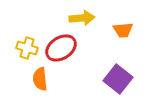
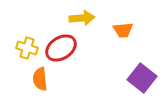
purple square: moved 24 px right, 1 px up
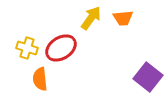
yellow arrow: moved 9 px right; rotated 50 degrees counterclockwise
orange trapezoid: moved 12 px up
purple square: moved 6 px right, 1 px up
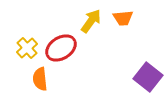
yellow arrow: moved 3 px down
yellow cross: rotated 30 degrees clockwise
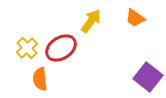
orange trapezoid: moved 12 px right; rotated 40 degrees clockwise
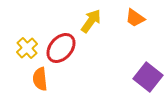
red ellipse: rotated 16 degrees counterclockwise
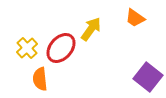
yellow arrow: moved 8 px down
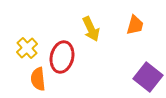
orange trapezoid: moved 7 px down; rotated 110 degrees counterclockwise
yellow arrow: rotated 120 degrees clockwise
red ellipse: moved 1 px right, 9 px down; rotated 28 degrees counterclockwise
orange semicircle: moved 2 px left
